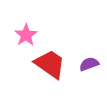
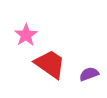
purple semicircle: moved 10 px down
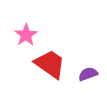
purple semicircle: moved 1 px left
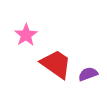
red trapezoid: moved 6 px right
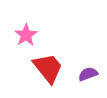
red trapezoid: moved 8 px left, 4 px down; rotated 16 degrees clockwise
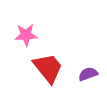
pink star: rotated 30 degrees clockwise
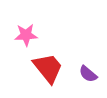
purple semicircle: rotated 120 degrees counterclockwise
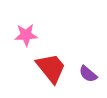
red trapezoid: moved 3 px right
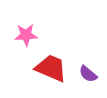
red trapezoid: rotated 28 degrees counterclockwise
